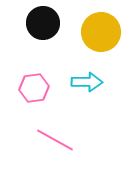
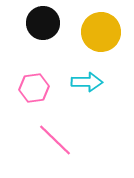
pink line: rotated 15 degrees clockwise
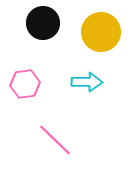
pink hexagon: moved 9 px left, 4 px up
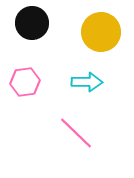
black circle: moved 11 px left
pink hexagon: moved 2 px up
pink line: moved 21 px right, 7 px up
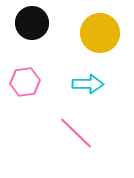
yellow circle: moved 1 px left, 1 px down
cyan arrow: moved 1 px right, 2 px down
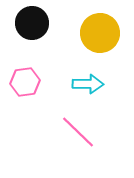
pink line: moved 2 px right, 1 px up
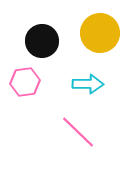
black circle: moved 10 px right, 18 px down
